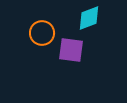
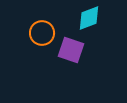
purple square: rotated 12 degrees clockwise
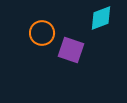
cyan diamond: moved 12 px right
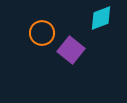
purple square: rotated 20 degrees clockwise
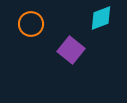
orange circle: moved 11 px left, 9 px up
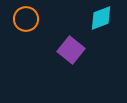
orange circle: moved 5 px left, 5 px up
